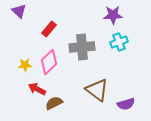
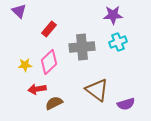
cyan cross: moved 1 px left
red arrow: rotated 36 degrees counterclockwise
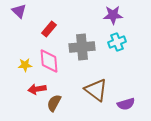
cyan cross: moved 1 px left
pink diamond: moved 1 px up; rotated 50 degrees counterclockwise
brown triangle: moved 1 px left
brown semicircle: rotated 36 degrees counterclockwise
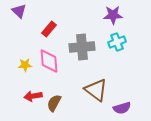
red arrow: moved 4 px left, 7 px down
purple semicircle: moved 4 px left, 4 px down
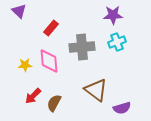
red rectangle: moved 2 px right, 1 px up
red arrow: rotated 36 degrees counterclockwise
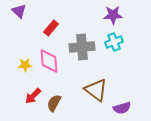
cyan cross: moved 3 px left
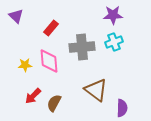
purple triangle: moved 3 px left, 5 px down
purple semicircle: rotated 72 degrees counterclockwise
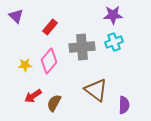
red rectangle: moved 1 px left, 1 px up
pink diamond: rotated 45 degrees clockwise
red arrow: rotated 12 degrees clockwise
purple semicircle: moved 2 px right, 3 px up
